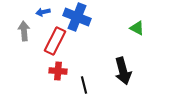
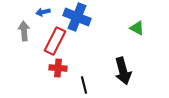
red cross: moved 3 px up
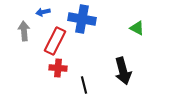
blue cross: moved 5 px right, 2 px down; rotated 12 degrees counterclockwise
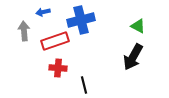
blue cross: moved 1 px left, 1 px down; rotated 24 degrees counterclockwise
green triangle: moved 1 px right, 2 px up
red rectangle: rotated 44 degrees clockwise
black arrow: moved 10 px right, 14 px up; rotated 44 degrees clockwise
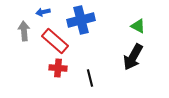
red rectangle: rotated 60 degrees clockwise
black line: moved 6 px right, 7 px up
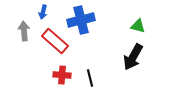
blue arrow: rotated 64 degrees counterclockwise
green triangle: rotated 14 degrees counterclockwise
red cross: moved 4 px right, 7 px down
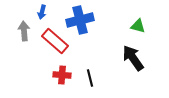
blue arrow: moved 1 px left
blue cross: moved 1 px left
black arrow: moved 1 px down; rotated 116 degrees clockwise
